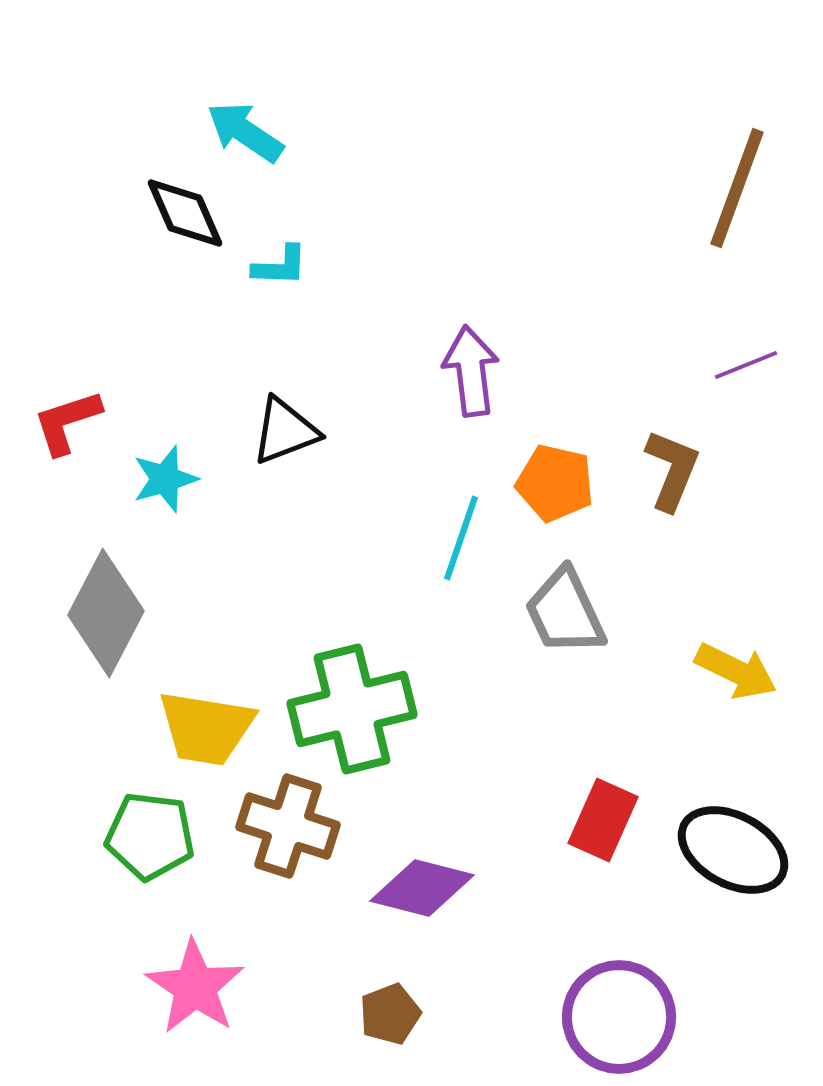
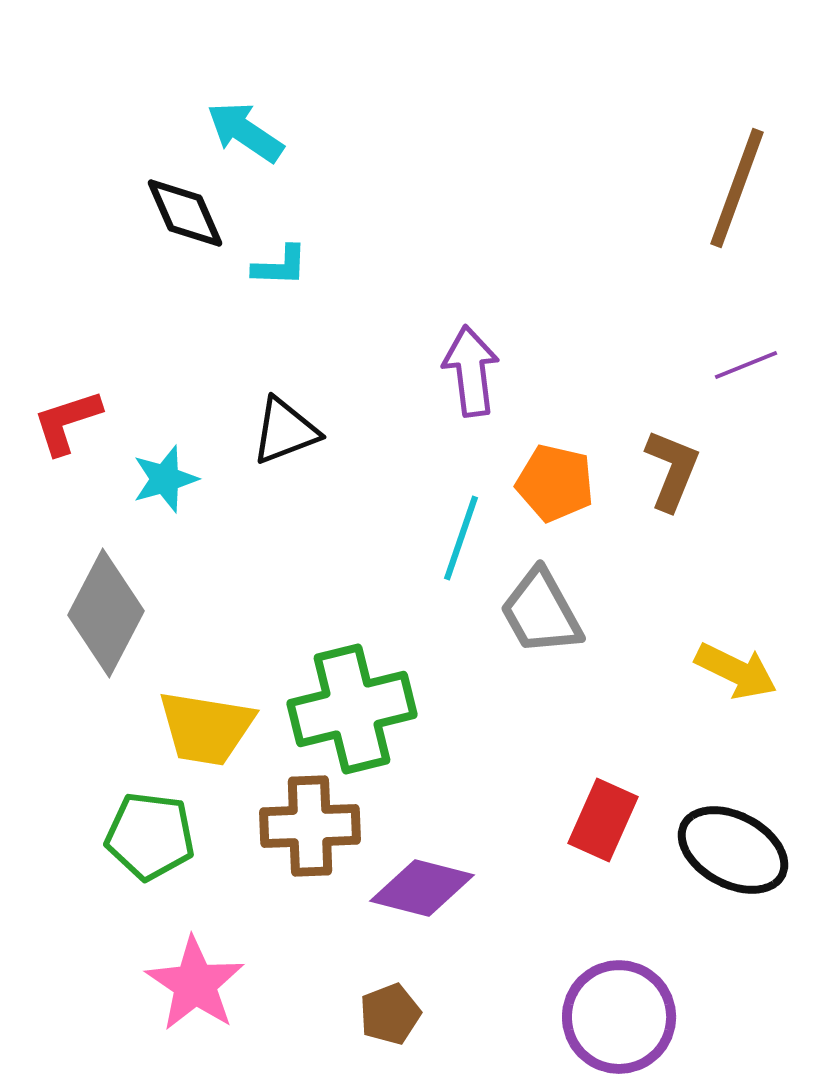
gray trapezoid: moved 24 px left; rotated 4 degrees counterclockwise
brown cross: moved 22 px right; rotated 20 degrees counterclockwise
pink star: moved 3 px up
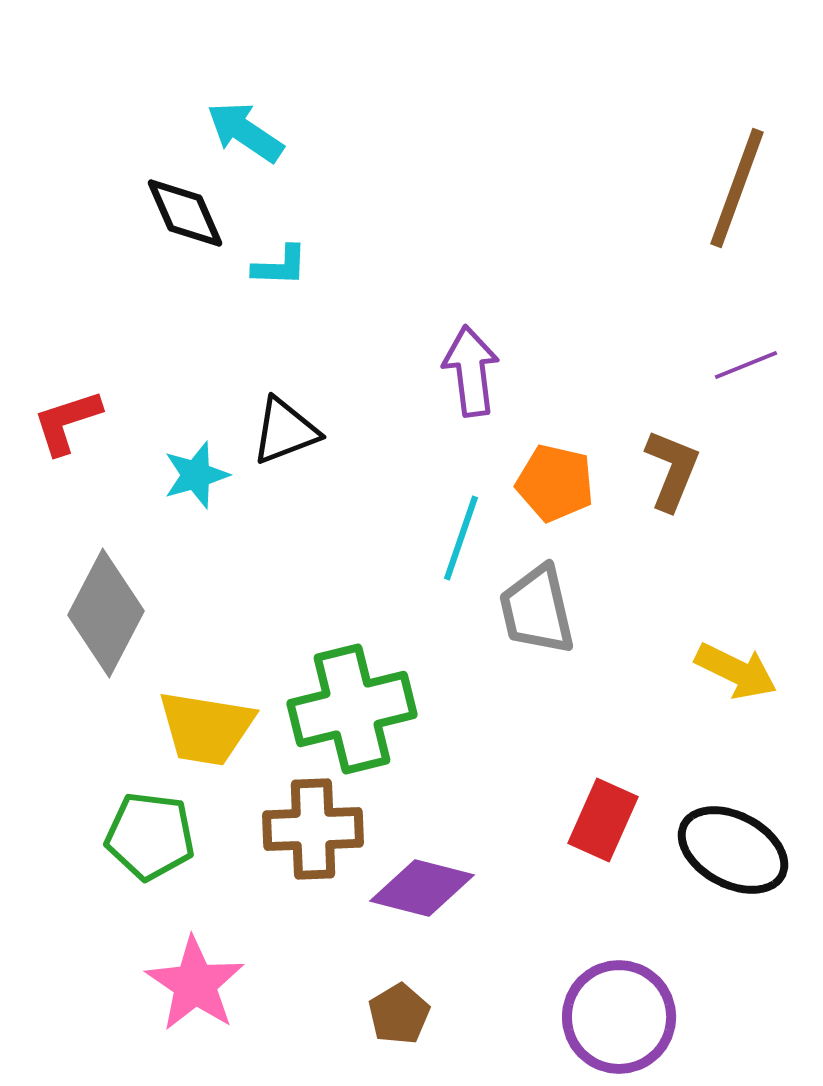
cyan star: moved 31 px right, 4 px up
gray trapezoid: moved 4 px left, 2 px up; rotated 16 degrees clockwise
brown cross: moved 3 px right, 3 px down
brown pentagon: moved 9 px right; rotated 10 degrees counterclockwise
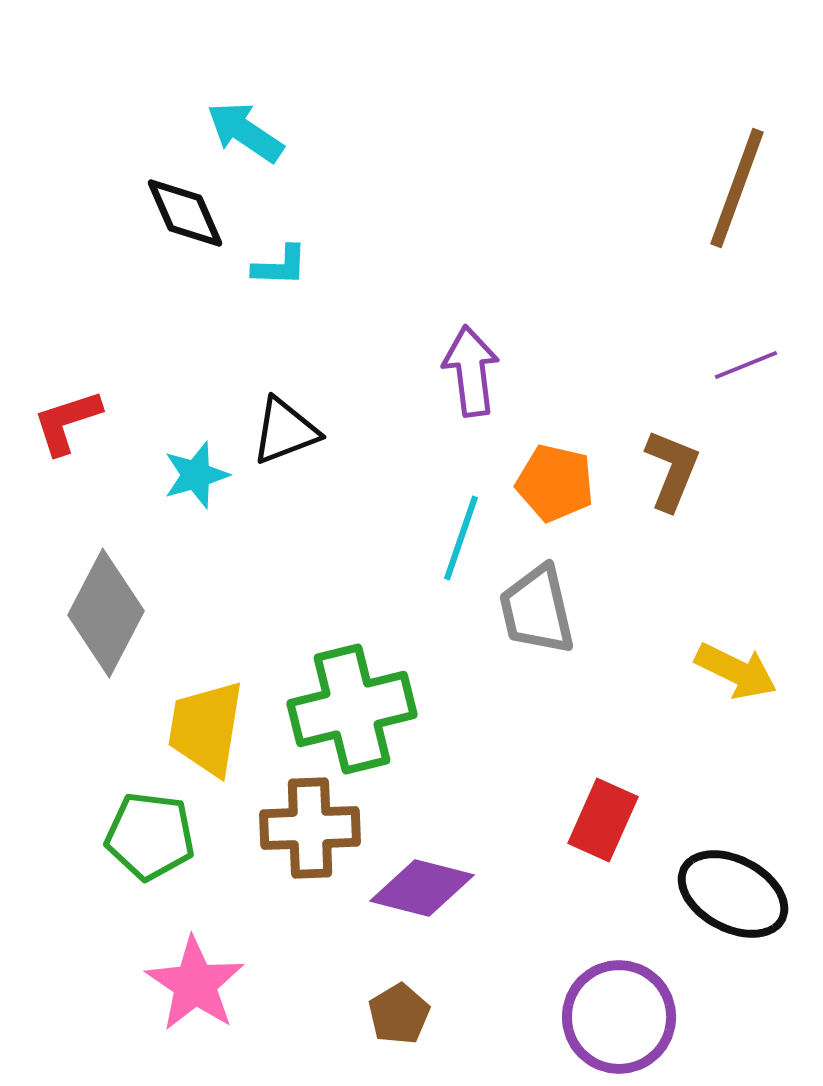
yellow trapezoid: rotated 90 degrees clockwise
brown cross: moved 3 px left, 1 px up
black ellipse: moved 44 px down
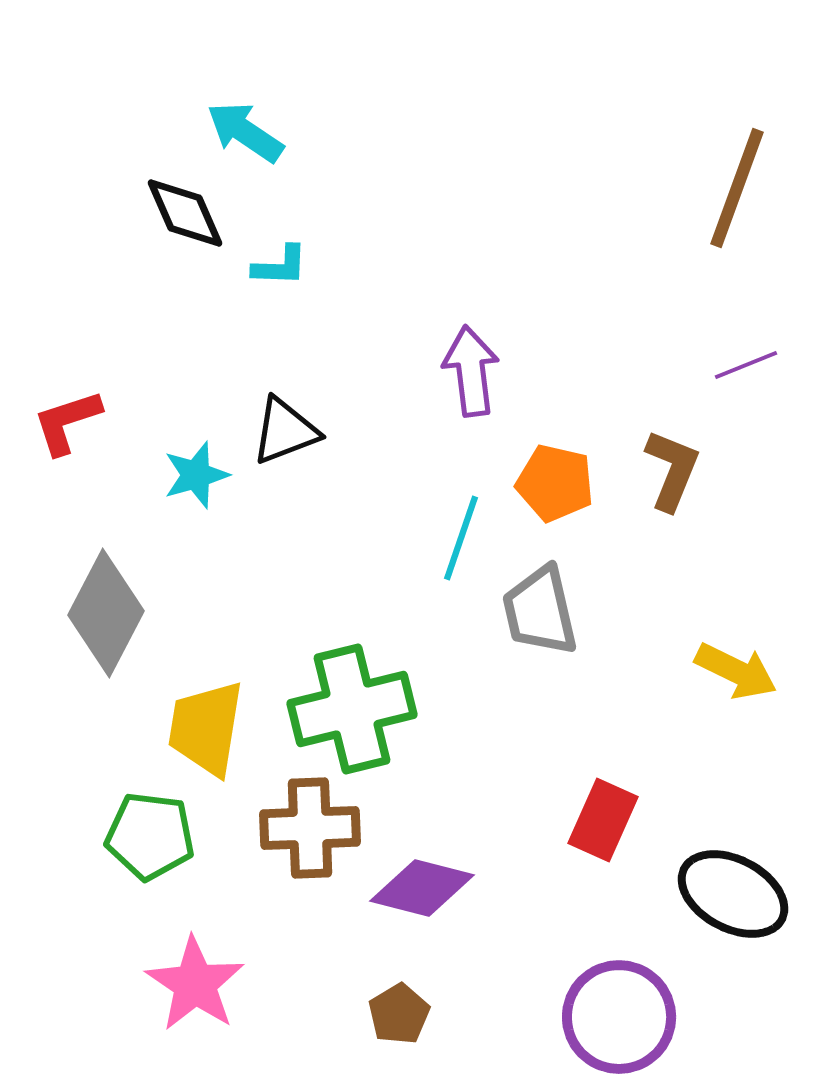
gray trapezoid: moved 3 px right, 1 px down
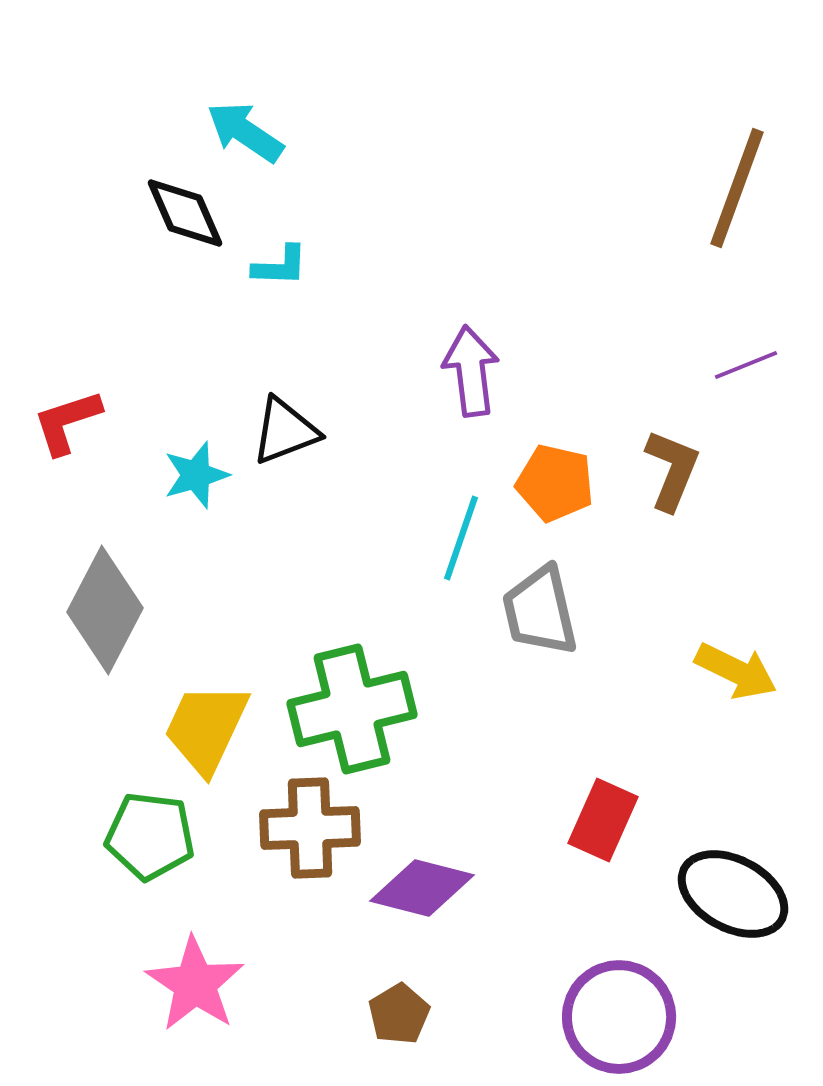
gray diamond: moved 1 px left, 3 px up
yellow trapezoid: rotated 16 degrees clockwise
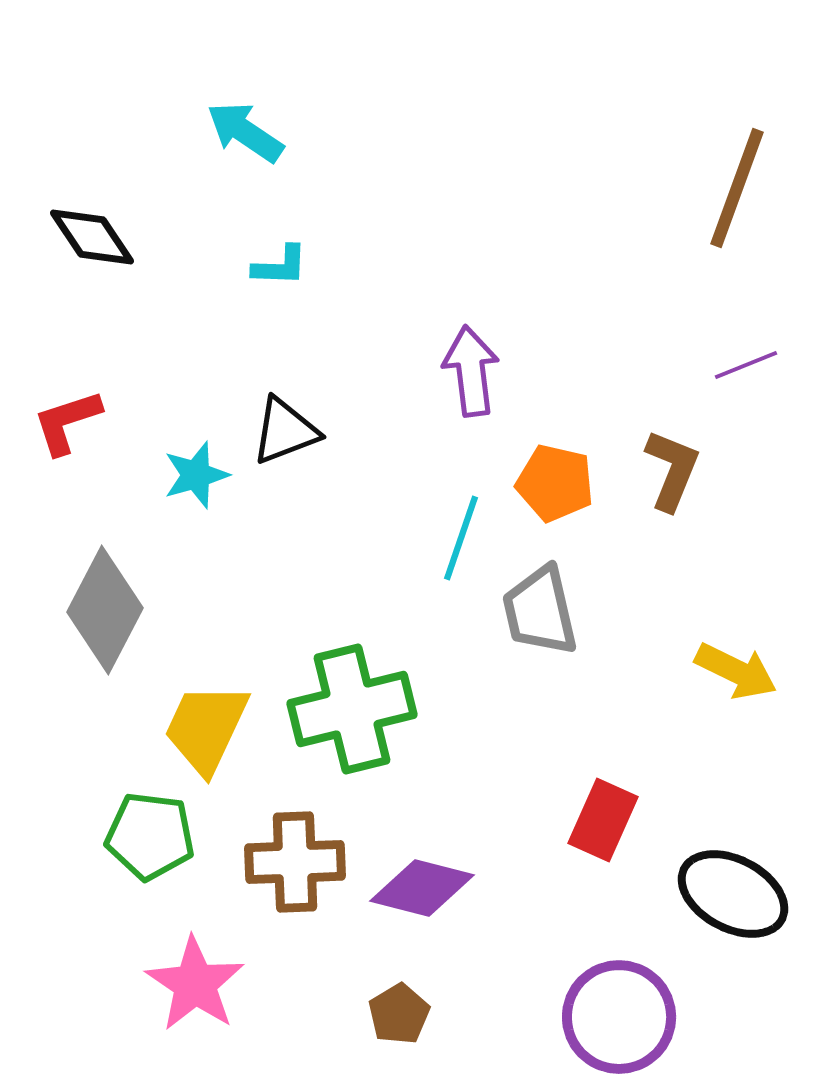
black diamond: moved 93 px left, 24 px down; rotated 10 degrees counterclockwise
brown cross: moved 15 px left, 34 px down
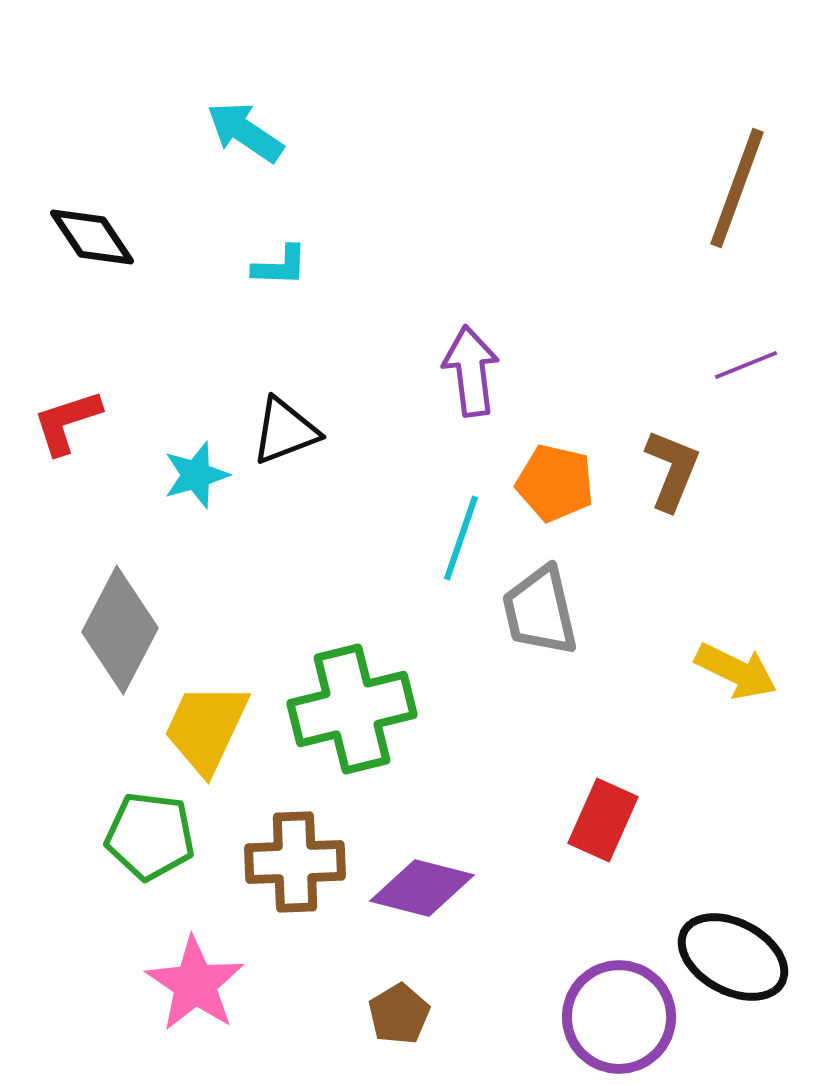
gray diamond: moved 15 px right, 20 px down
black ellipse: moved 63 px down
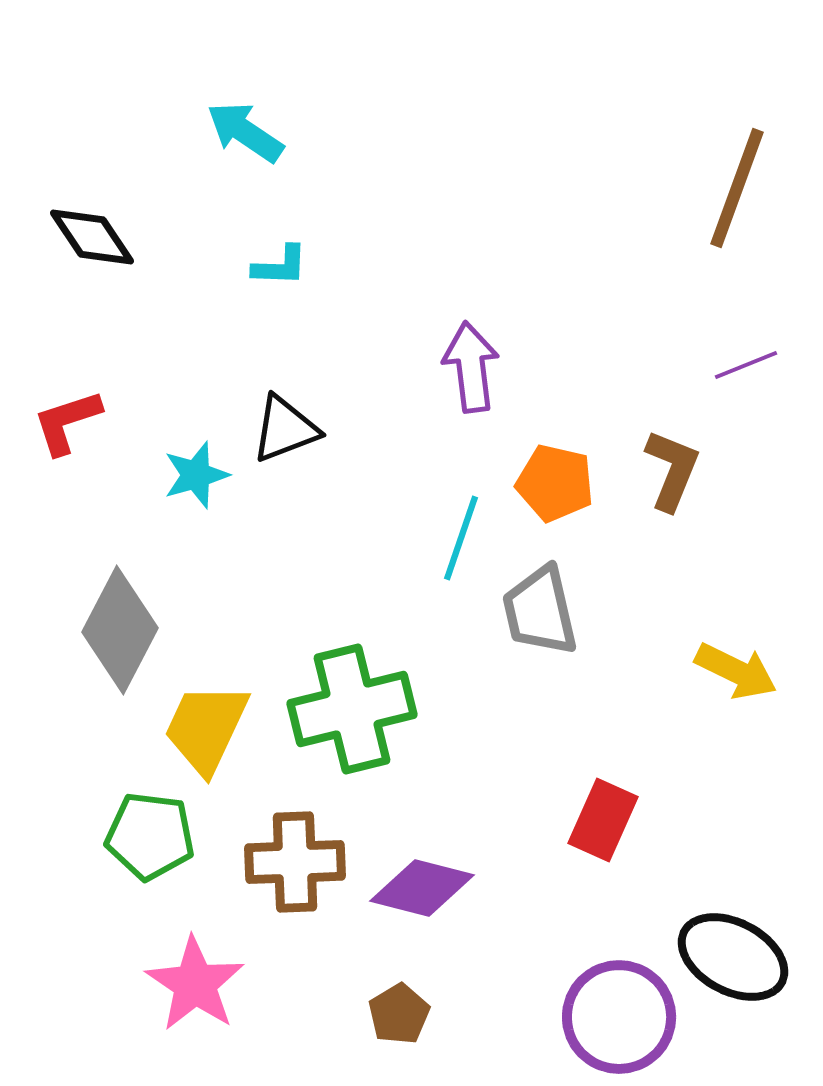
purple arrow: moved 4 px up
black triangle: moved 2 px up
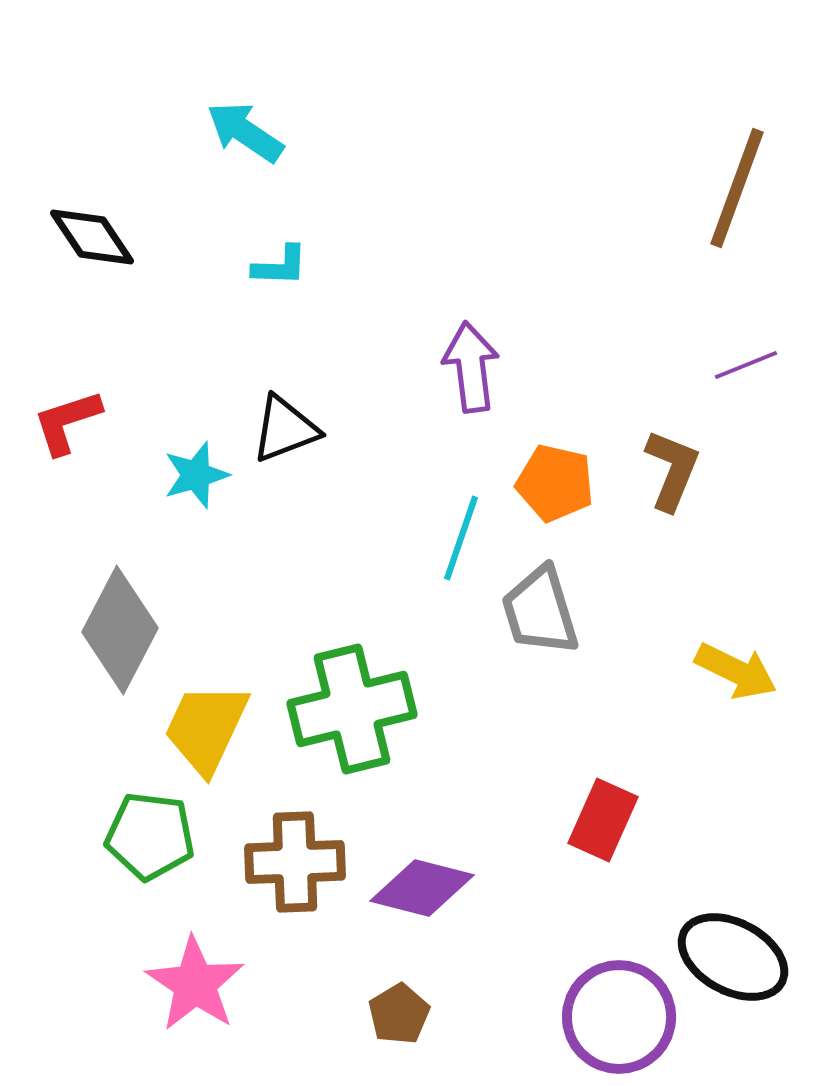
gray trapezoid: rotated 4 degrees counterclockwise
